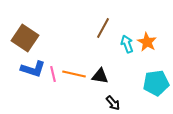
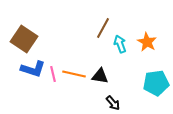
brown square: moved 1 px left, 1 px down
cyan arrow: moved 7 px left
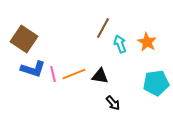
orange line: rotated 35 degrees counterclockwise
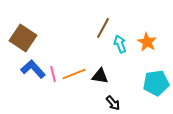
brown square: moved 1 px left, 1 px up
blue L-shape: rotated 150 degrees counterclockwise
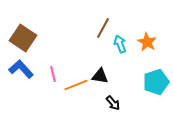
blue L-shape: moved 12 px left
orange line: moved 2 px right, 11 px down
cyan pentagon: moved 1 px up; rotated 10 degrees counterclockwise
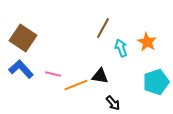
cyan arrow: moved 1 px right, 4 px down
pink line: rotated 63 degrees counterclockwise
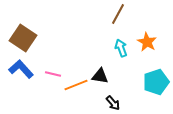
brown line: moved 15 px right, 14 px up
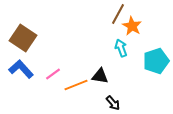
orange star: moved 15 px left, 16 px up
pink line: rotated 49 degrees counterclockwise
cyan pentagon: moved 21 px up
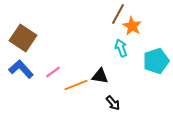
pink line: moved 2 px up
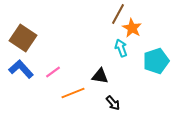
orange star: moved 2 px down
orange line: moved 3 px left, 8 px down
